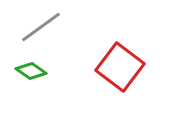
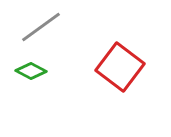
green diamond: rotated 8 degrees counterclockwise
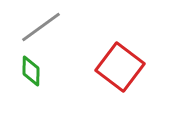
green diamond: rotated 64 degrees clockwise
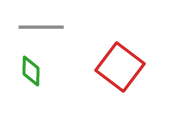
gray line: rotated 36 degrees clockwise
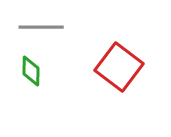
red square: moved 1 px left
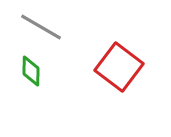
gray line: rotated 30 degrees clockwise
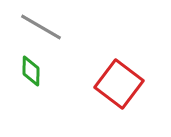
red square: moved 17 px down
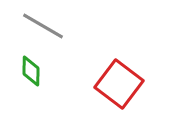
gray line: moved 2 px right, 1 px up
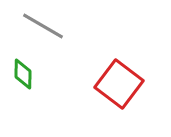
green diamond: moved 8 px left, 3 px down
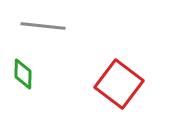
gray line: rotated 24 degrees counterclockwise
